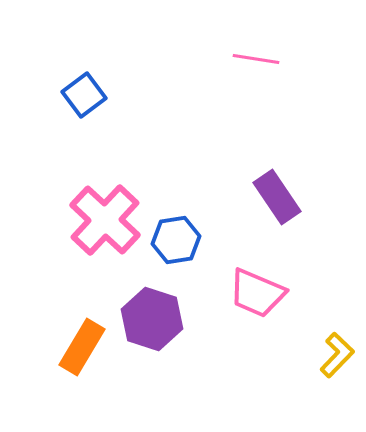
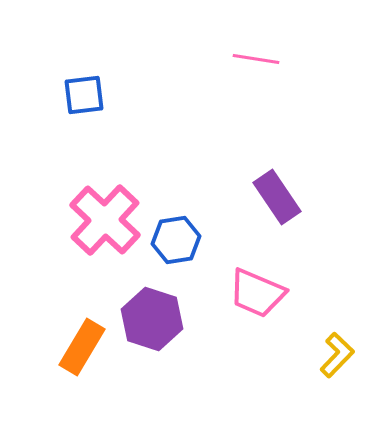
blue square: rotated 30 degrees clockwise
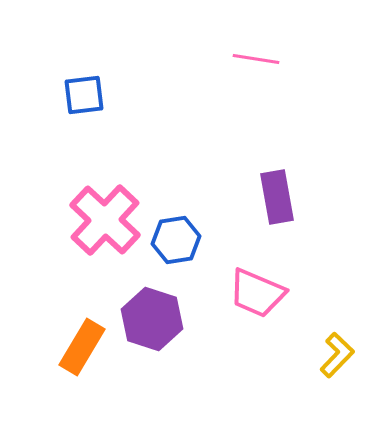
purple rectangle: rotated 24 degrees clockwise
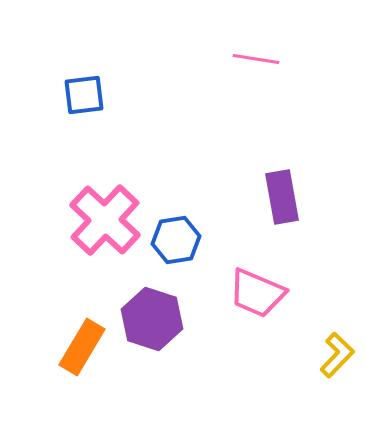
purple rectangle: moved 5 px right
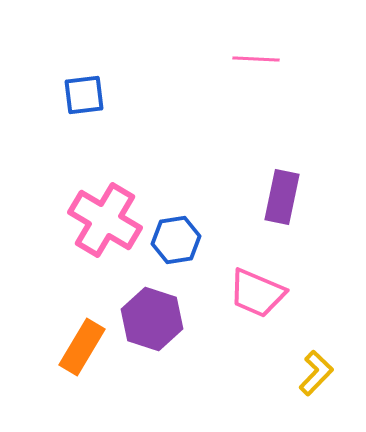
pink line: rotated 6 degrees counterclockwise
purple rectangle: rotated 22 degrees clockwise
pink cross: rotated 12 degrees counterclockwise
yellow L-shape: moved 21 px left, 18 px down
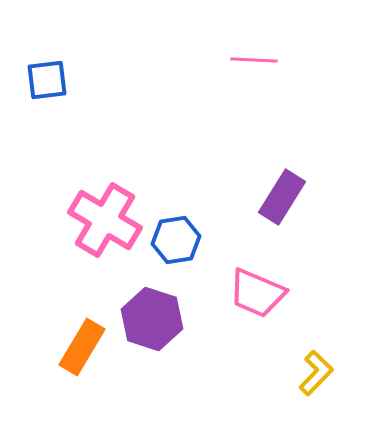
pink line: moved 2 px left, 1 px down
blue square: moved 37 px left, 15 px up
purple rectangle: rotated 20 degrees clockwise
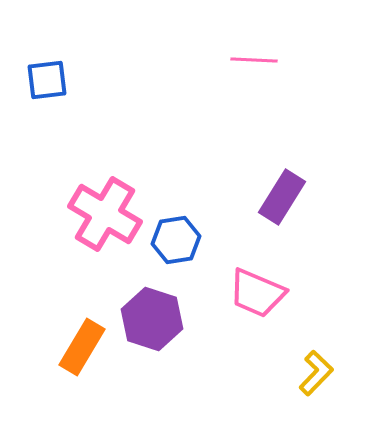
pink cross: moved 6 px up
